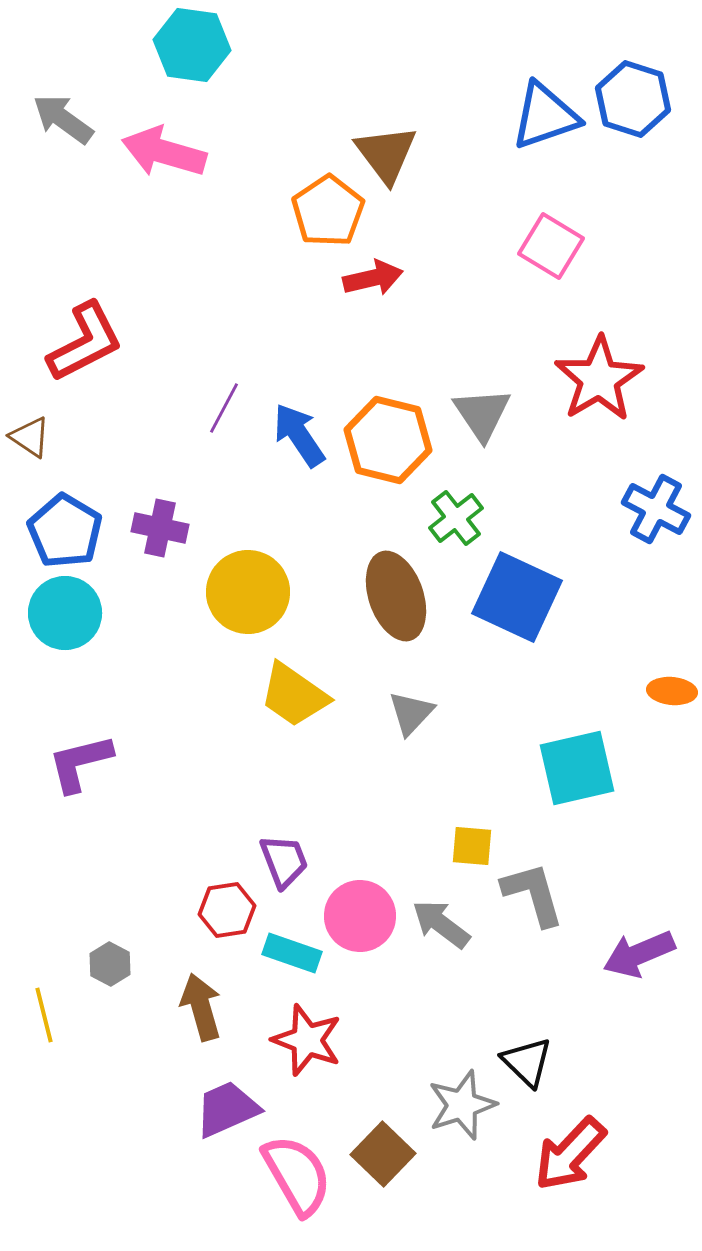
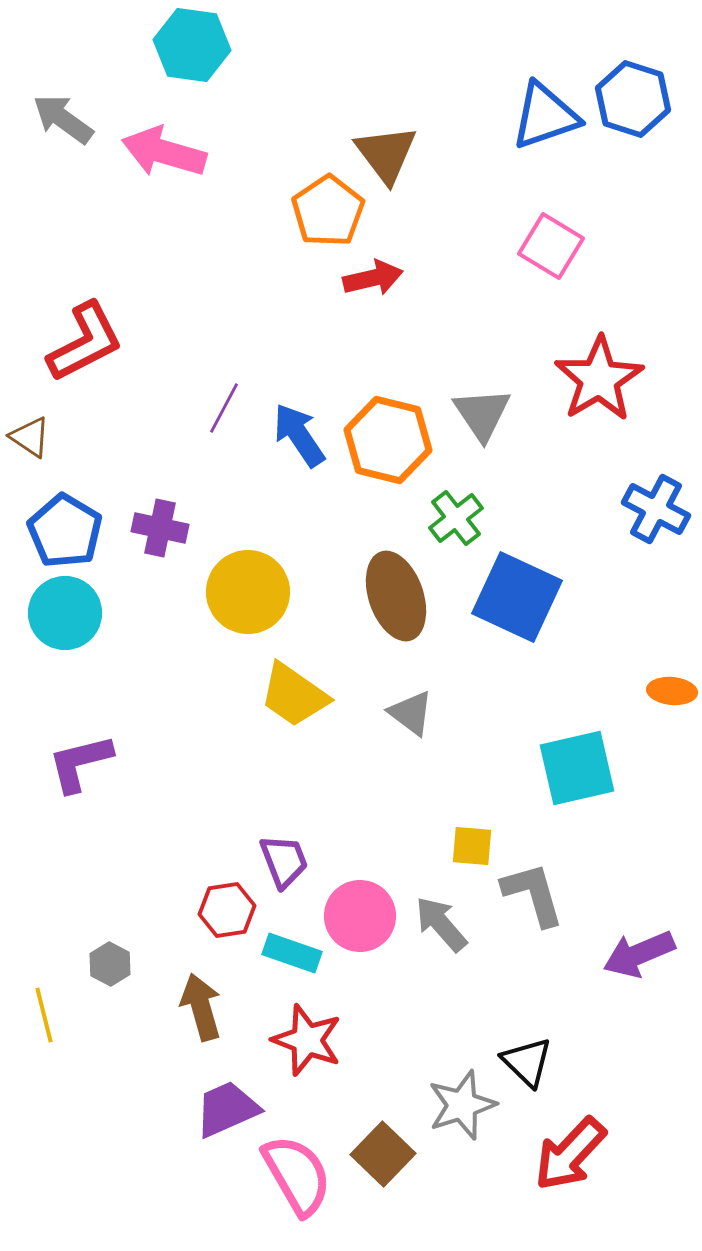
gray triangle at (411, 713): rotated 36 degrees counterclockwise
gray arrow at (441, 924): rotated 12 degrees clockwise
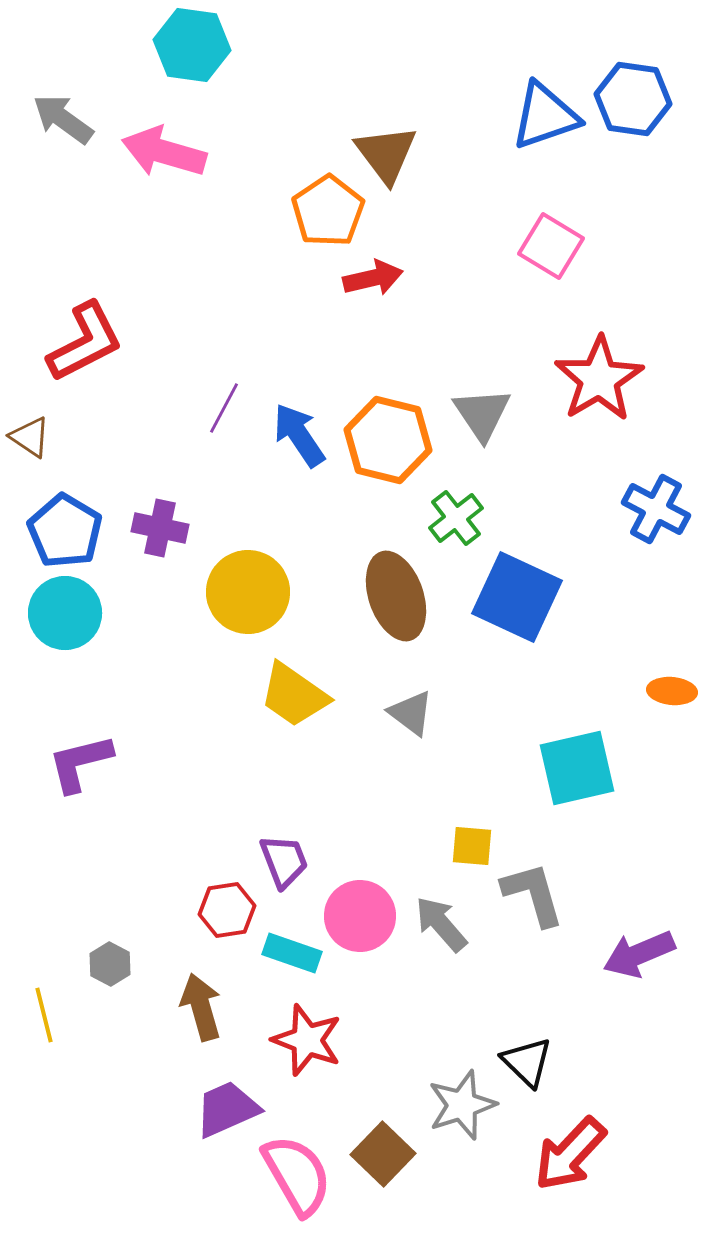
blue hexagon at (633, 99): rotated 10 degrees counterclockwise
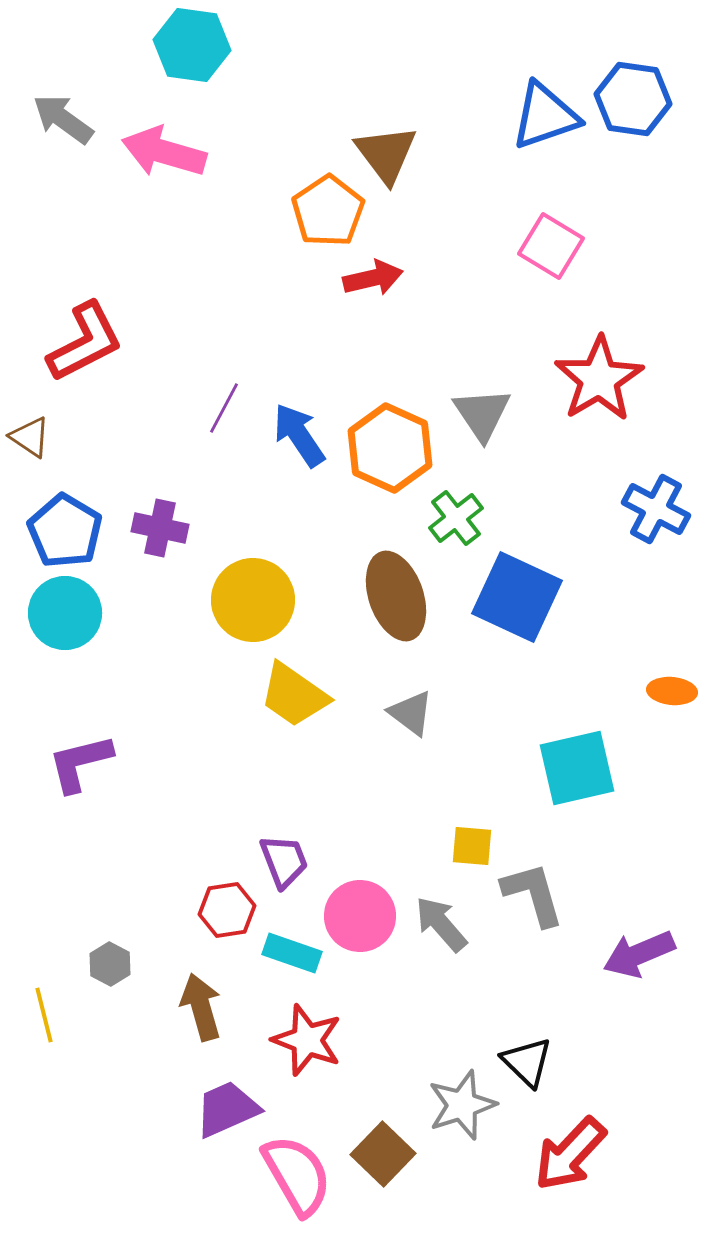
orange hexagon at (388, 440): moved 2 px right, 8 px down; rotated 10 degrees clockwise
yellow circle at (248, 592): moved 5 px right, 8 px down
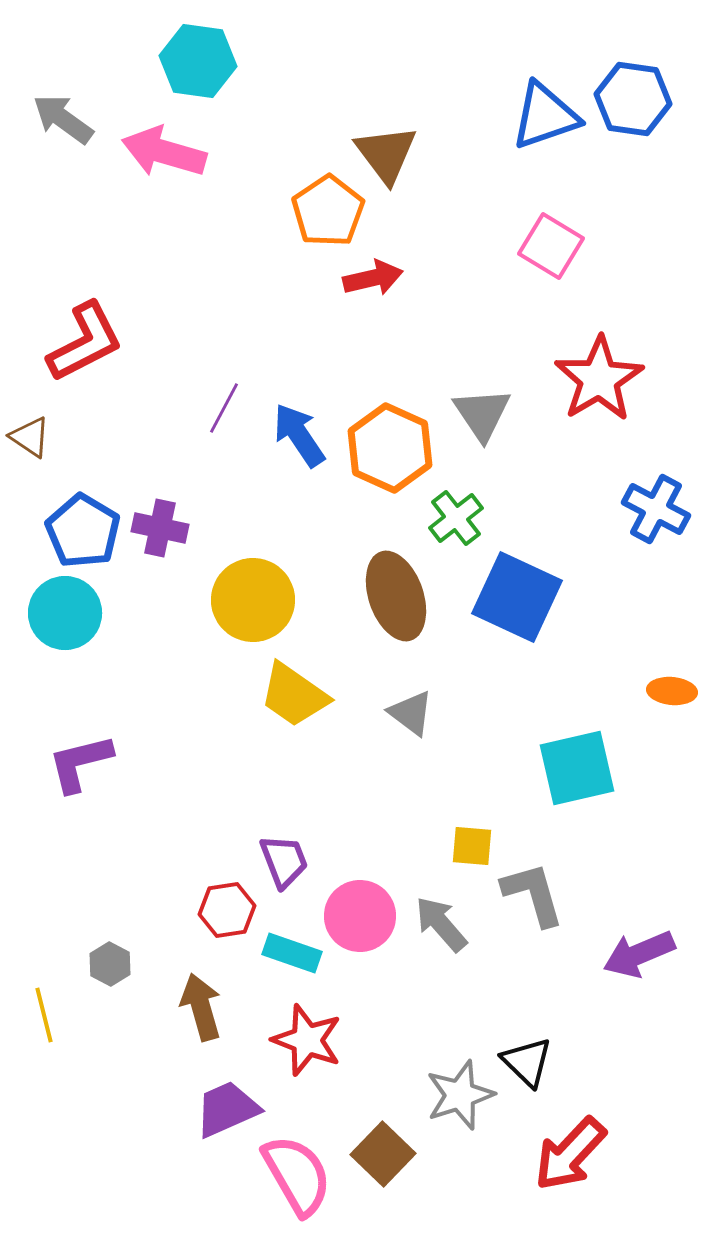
cyan hexagon at (192, 45): moved 6 px right, 16 px down
blue pentagon at (65, 531): moved 18 px right
gray star at (462, 1105): moved 2 px left, 10 px up
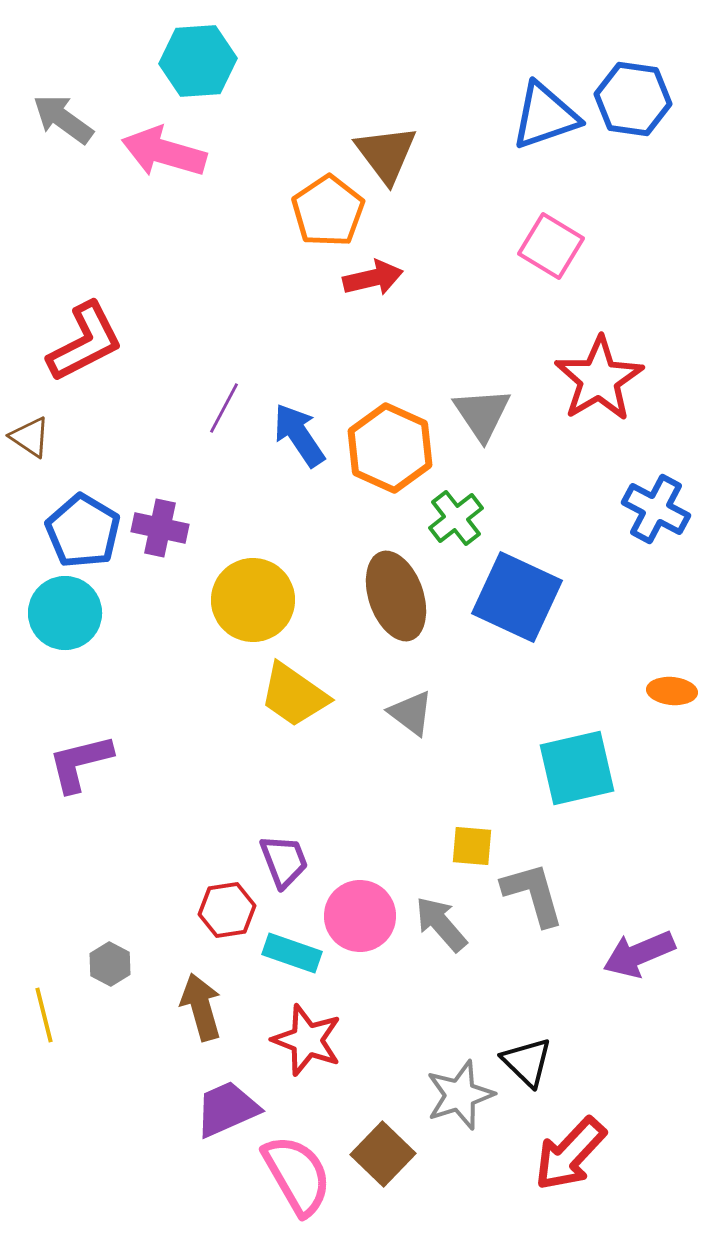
cyan hexagon at (198, 61): rotated 12 degrees counterclockwise
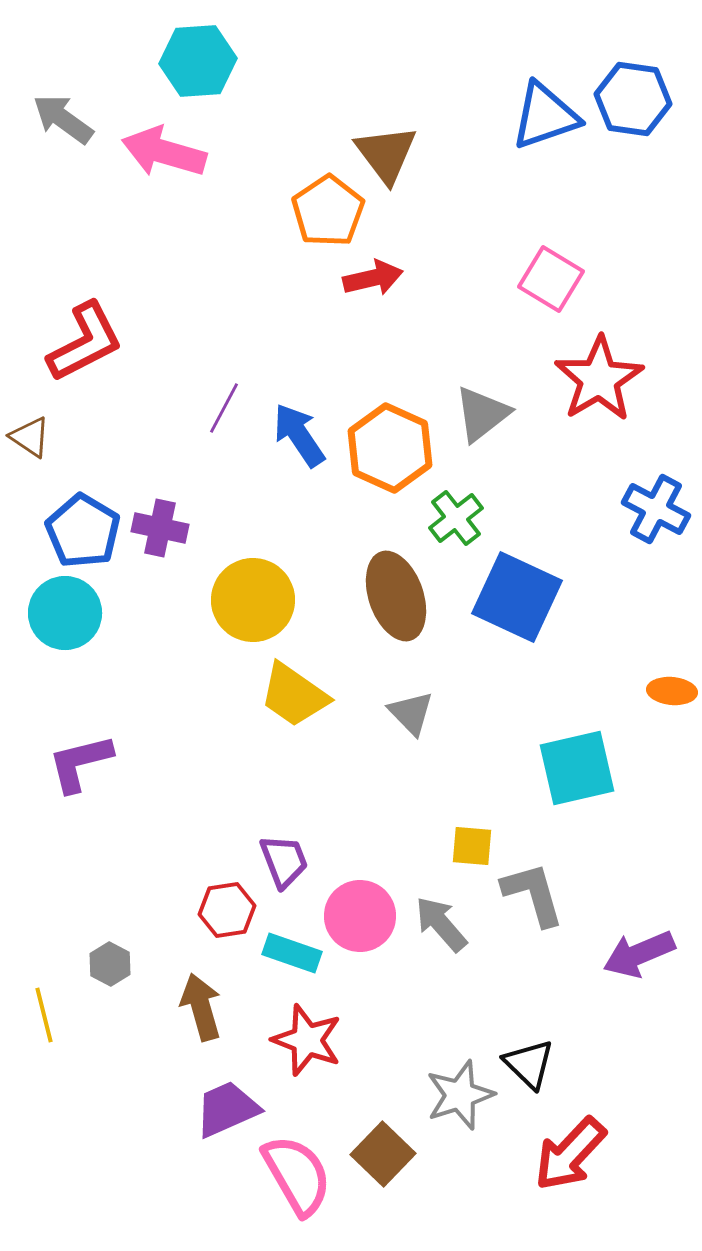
pink square at (551, 246): moved 33 px down
gray triangle at (482, 414): rotated 26 degrees clockwise
gray triangle at (411, 713): rotated 9 degrees clockwise
black triangle at (527, 1062): moved 2 px right, 2 px down
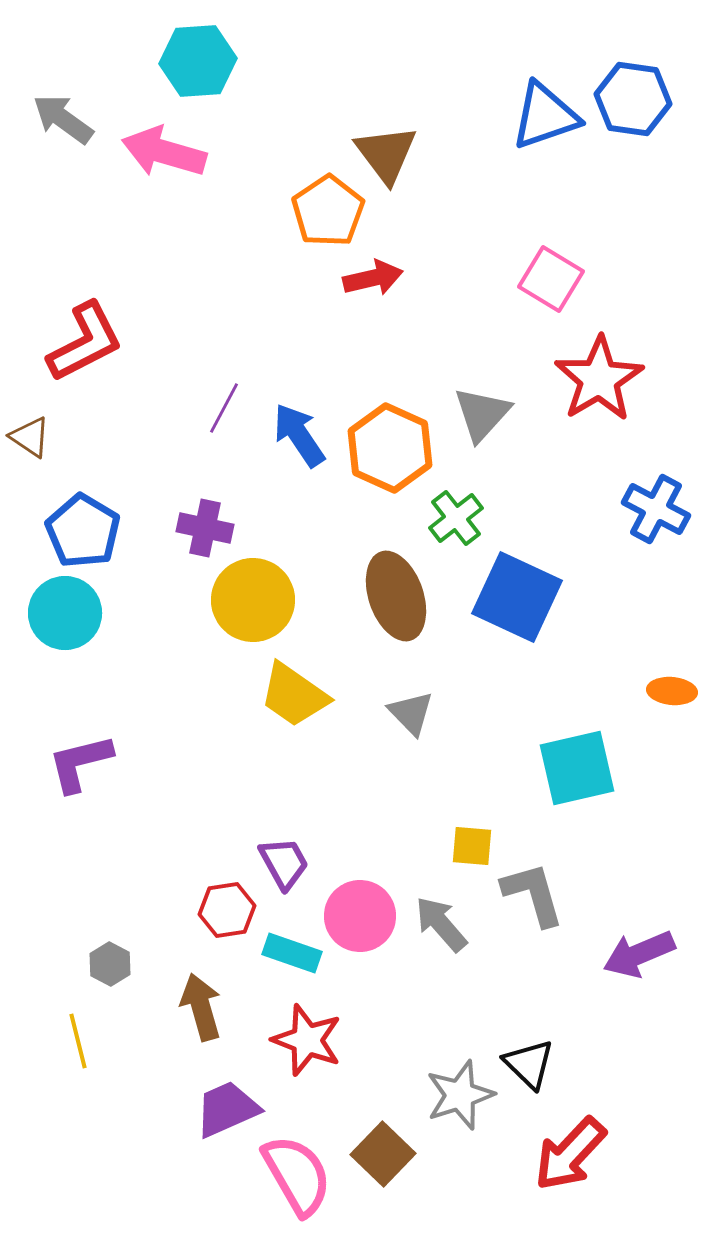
gray triangle at (482, 414): rotated 10 degrees counterclockwise
purple cross at (160, 528): moved 45 px right
purple trapezoid at (284, 861): moved 2 px down; rotated 8 degrees counterclockwise
yellow line at (44, 1015): moved 34 px right, 26 px down
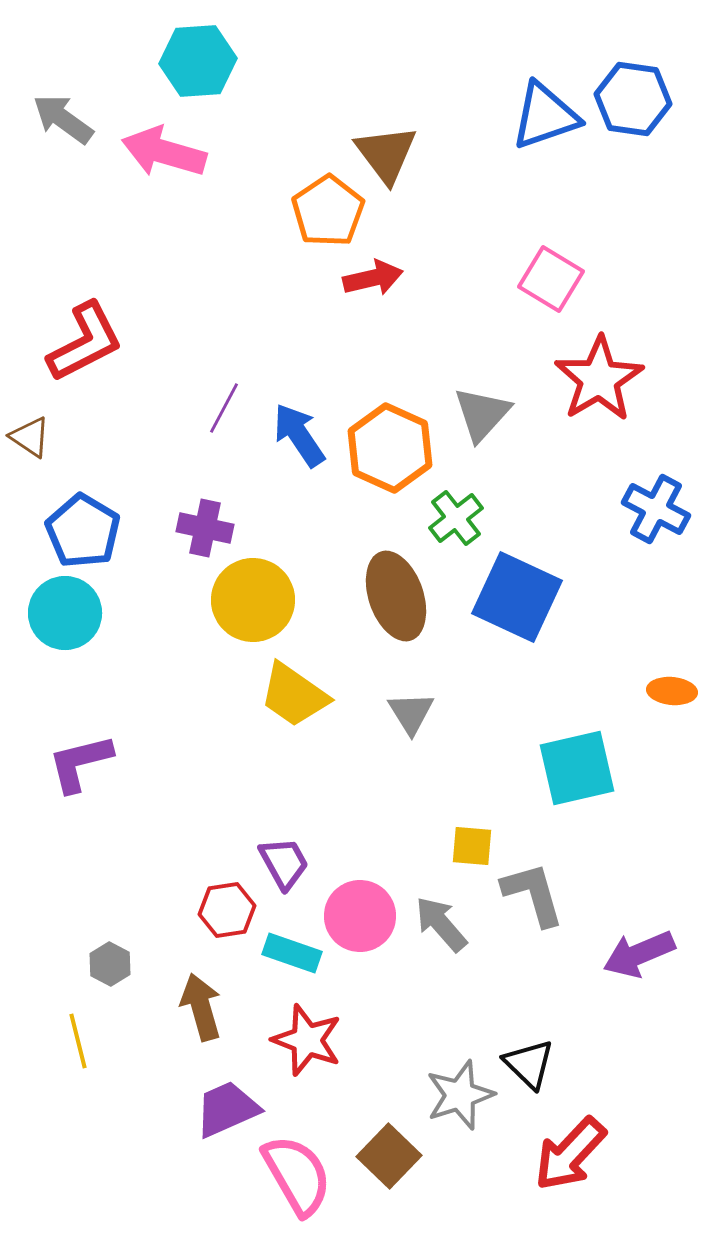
gray triangle at (411, 713): rotated 12 degrees clockwise
brown square at (383, 1154): moved 6 px right, 2 px down
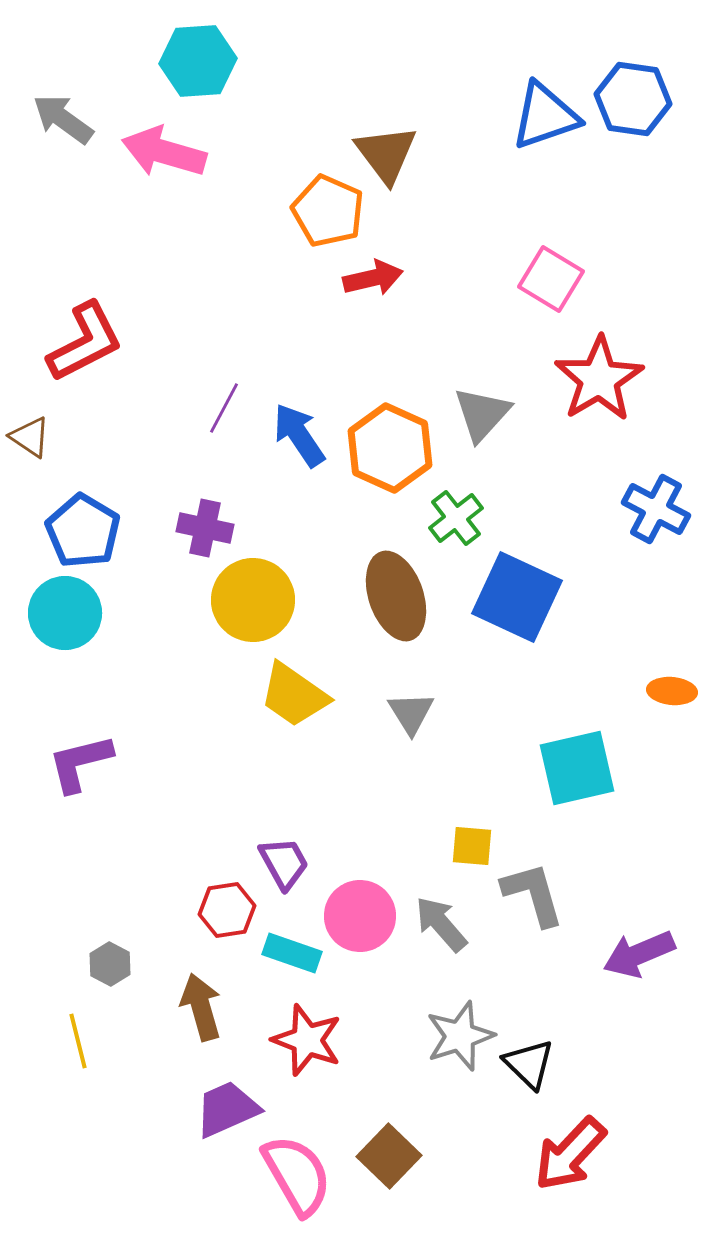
orange pentagon at (328, 211): rotated 14 degrees counterclockwise
gray star at (460, 1095): moved 59 px up
